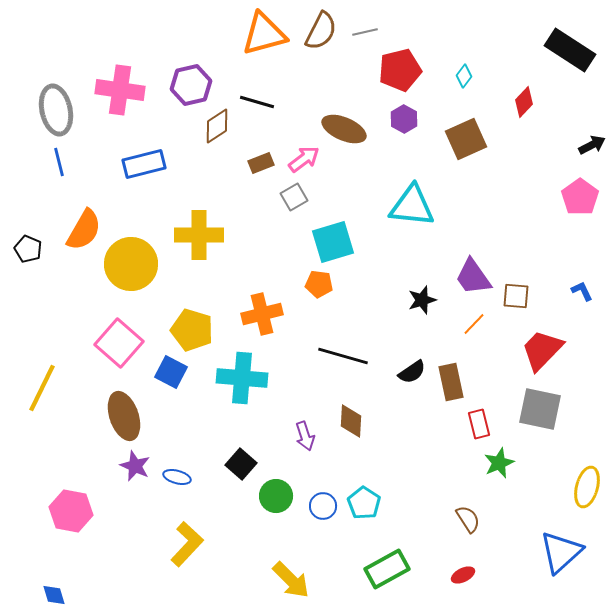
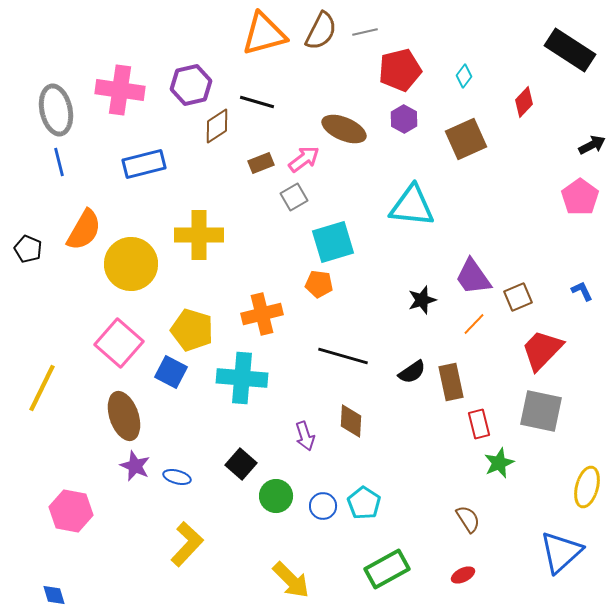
brown square at (516, 296): moved 2 px right, 1 px down; rotated 28 degrees counterclockwise
gray square at (540, 409): moved 1 px right, 2 px down
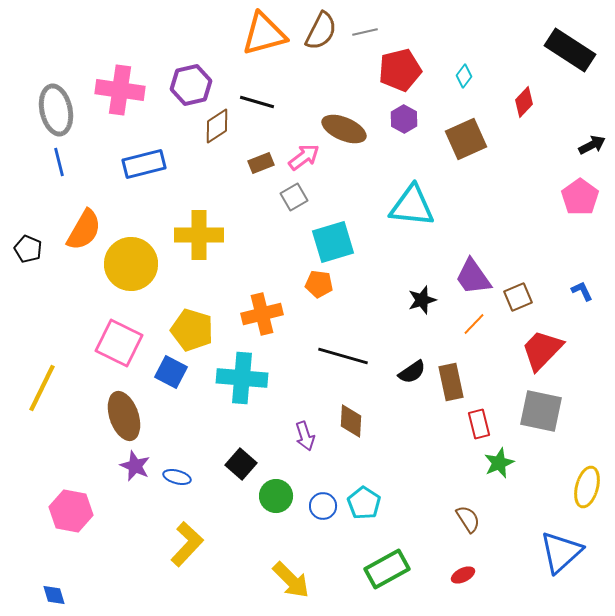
pink arrow at (304, 159): moved 2 px up
pink square at (119, 343): rotated 15 degrees counterclockwise
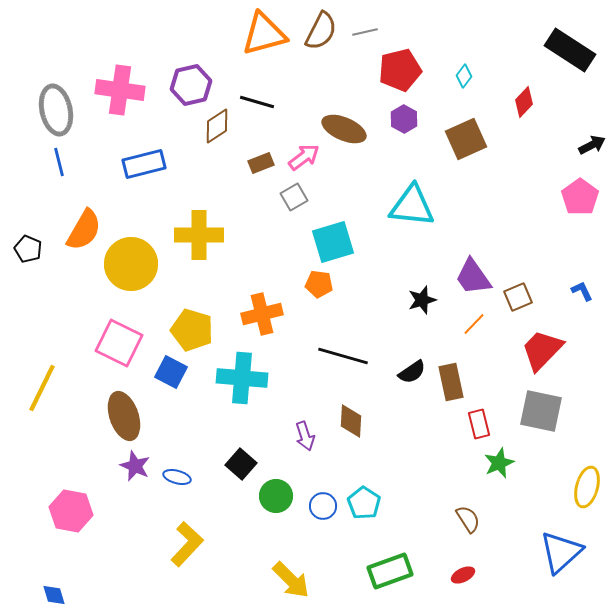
green rectangle at (387, 569): moved 3 px right, 2 px down; rotated 9 degrees clockwise
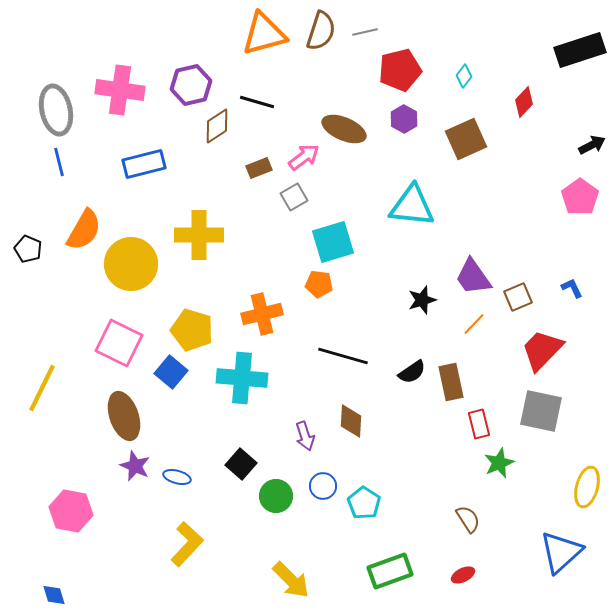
brown semicircle at (321, 31): rotated 9 degrees counterclockwise
black rectangle at (570, 50): moved 10 px right; rotated 51 degrees counterclockwise
brown rectangle at (261, 163): moved 2 px left, 5 px down
blue L-shape at (582, 291): moved 10 px left, 3 px up
blue square at (171, 372): rotated 12 degrees clockwise
blue circle at (323, 506): moved 20 px up
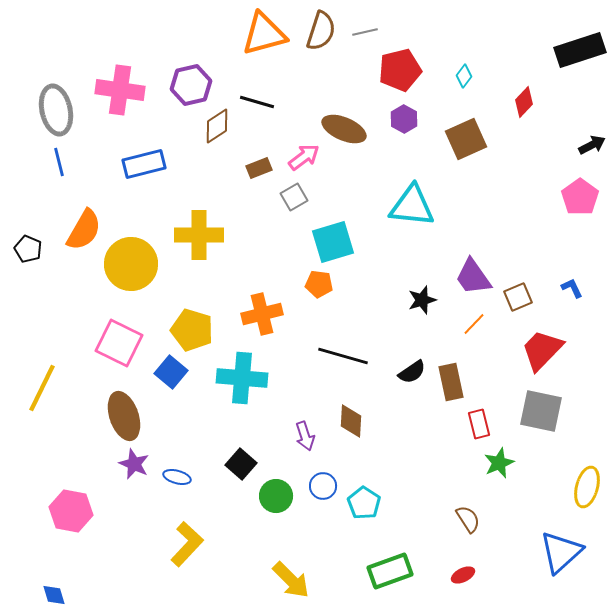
purple star at (135, 466): moved 1 px left, 2 px up
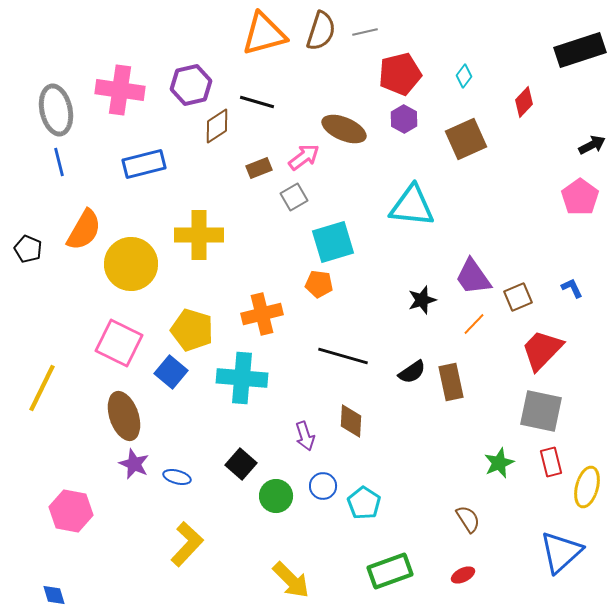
red pentagon at (400, 70): moved 4 px down
red rectangle at (479, 424): moved 72 px right, 38 px down
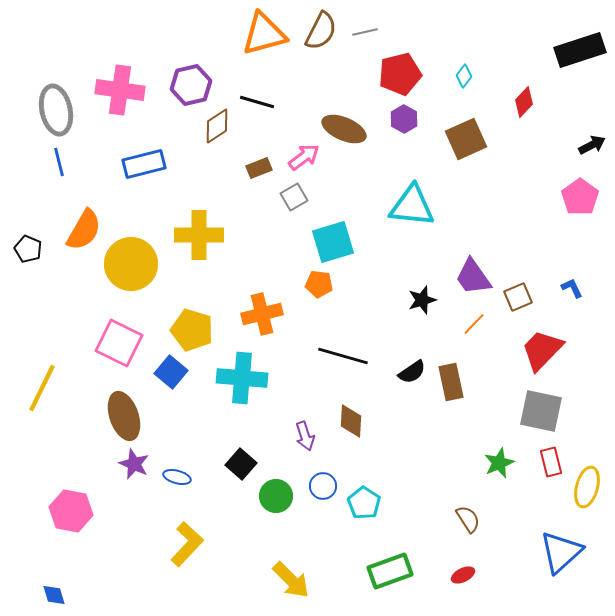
brown semicircle at (321, 31): rotated 9 degrees clockwise
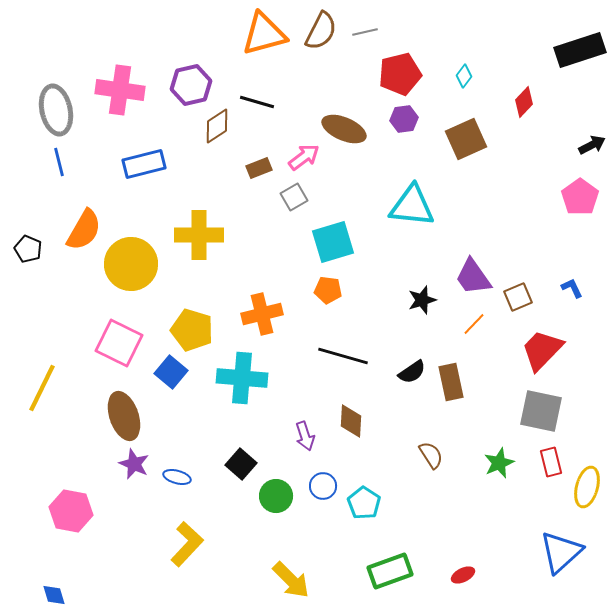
purple hexagon at (404, 119): rotated 24 degrees clockwise
orange pentagon at (319, 284): moved 9 px right, 6 px down
brown semicircle at (468, 519): moved 37 px left, 64 px up
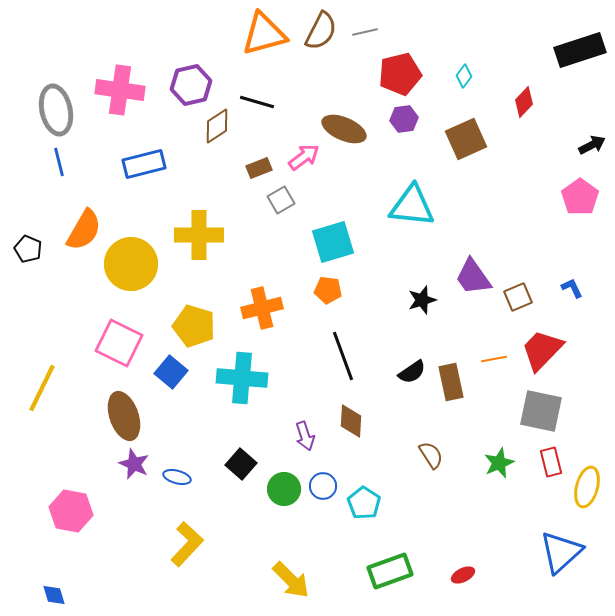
gray square at (294, 197): moved 13 px left, 3 px down
orange cross at (262, 314): moved 6 px up
orange line at (474, 324): moved 20 px right, 35 px down; rotated 35 degrees clockwise
yellow pentagon at (192, 330): moved 2 px right, 4 px up
black line at (343, 356): rotated 54 degrees clockwise
green circle at (276, 496): moved 8 px right, 7 px up
